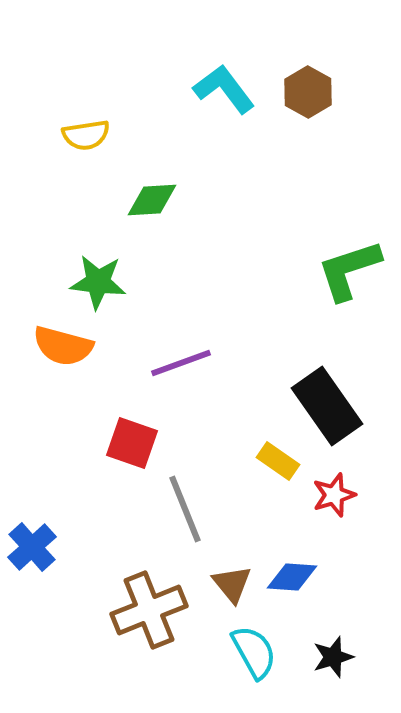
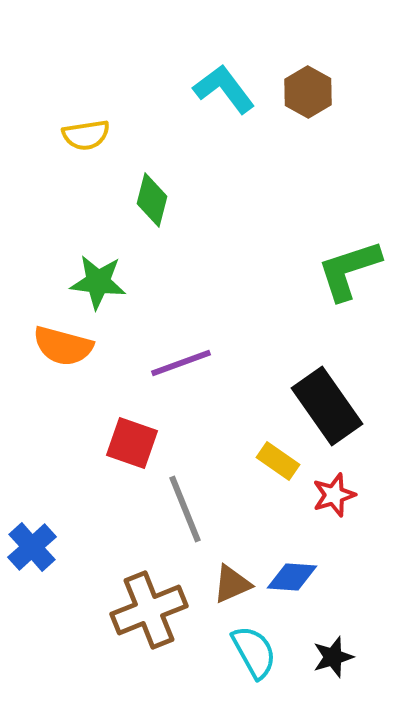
green diamond: rotated 72 degrees counterclockwise
brown triangle: rotated 45 degrees clockwise
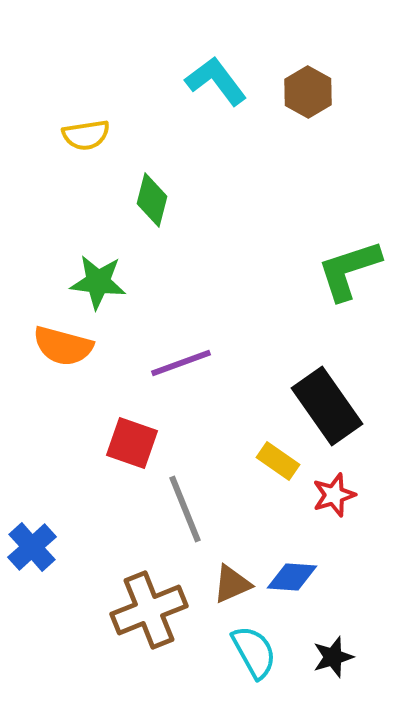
cyan L-shape: moved 8 px left, 8 px up
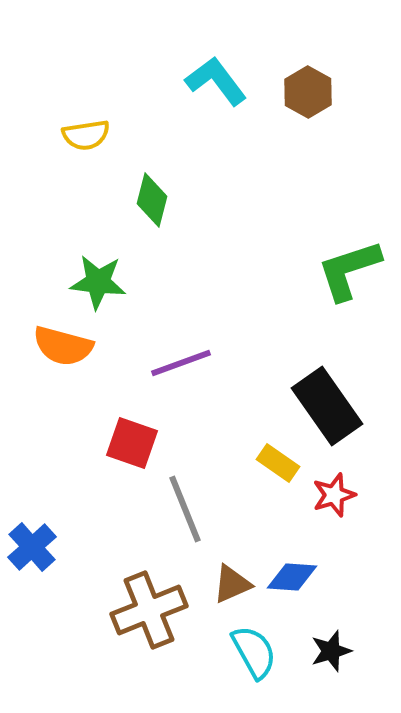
yellow rectangle: moved 2 px down
black star: moved 2 px left, 6 px up
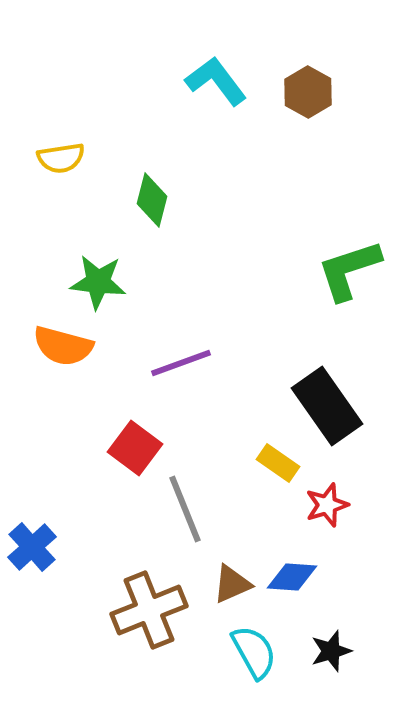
yellow semicircle: moved 25 px left, 23 px down
red square: moved 3 px right, 5 px down; rotated 18 degrees clockwise
red star: moved 7 px left, 10 px down
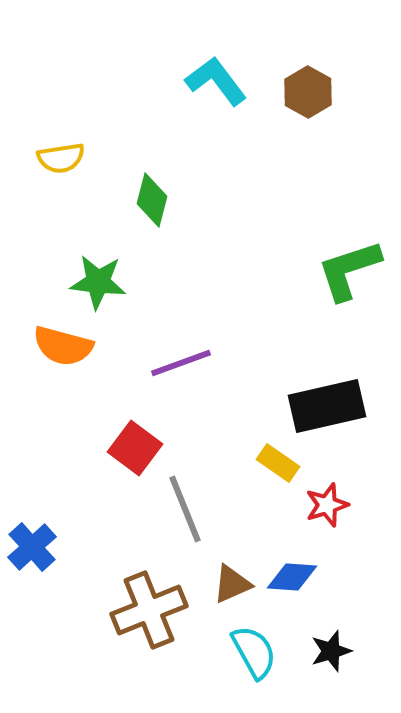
black rectangle: rotated 68 degrees counterclockwise
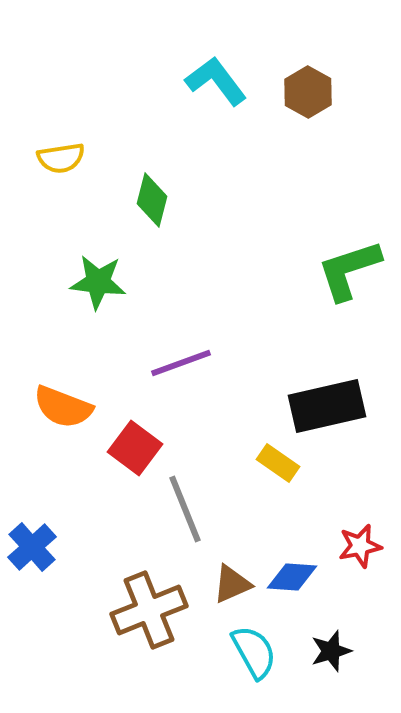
orange semicircle: moved 61 px down; rotated 6 degrees clockwise
red star: moved 33 px right, 41 px down; rotated 6 degrees clockwise
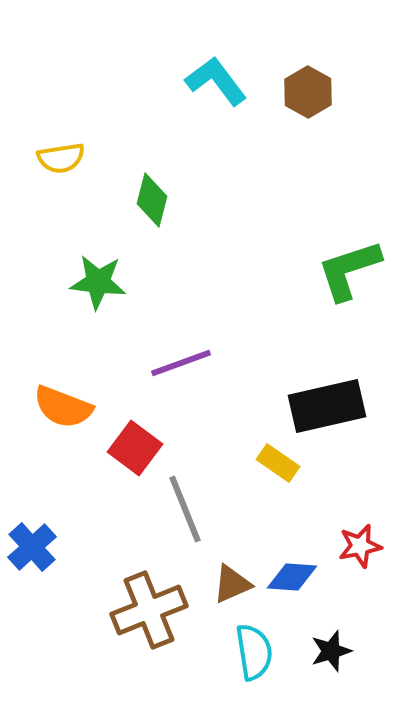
cyan semicircle: rotated 20 degrees clockwise
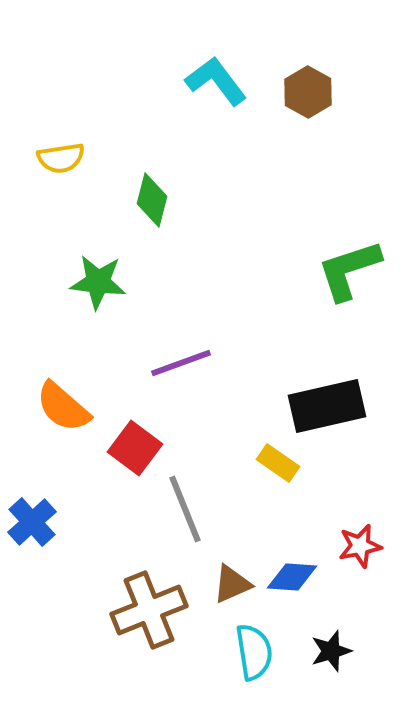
orange semicircle: rotated 20 degrees clockwise
blue cross: moved 25 px up
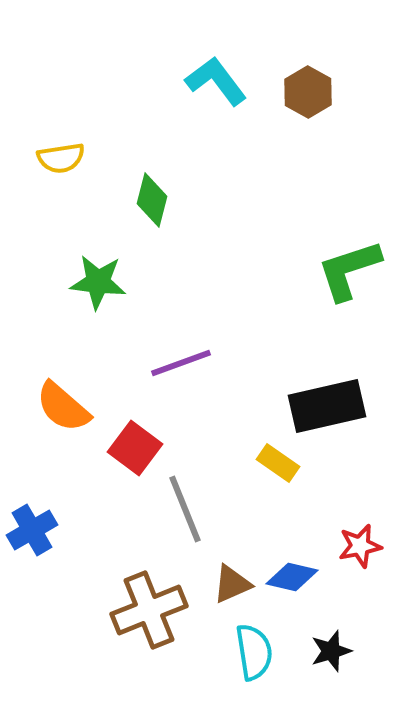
blue cross: moved 8 px down; rotated 12 degrees clockwise
blue diamond: rotated 9 degrees clockwise
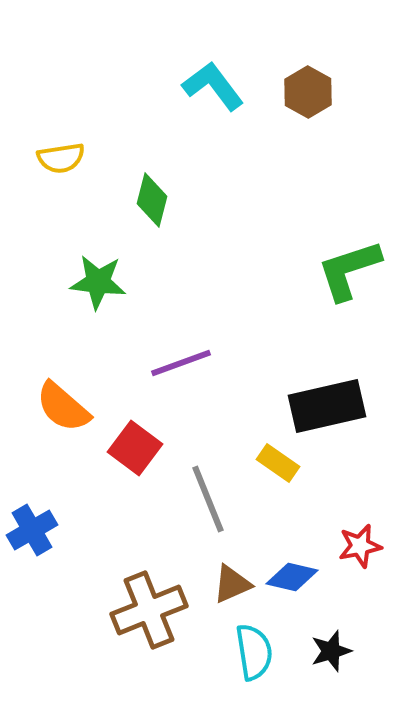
cyan L-shape: moved 3 px left, 5 px down
gray line: moved 23 px right, 10 px up
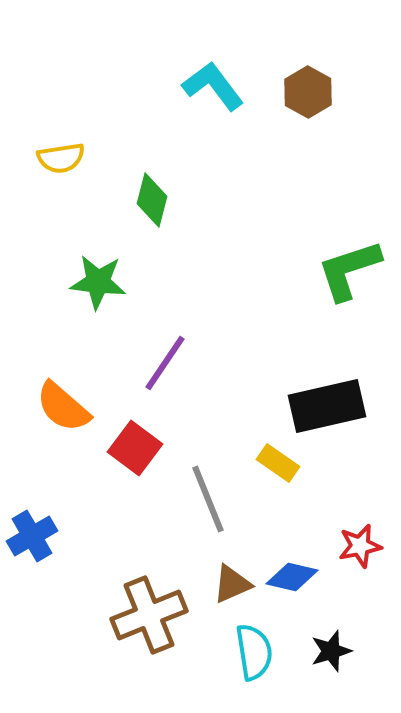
purple line: moved 16 px left; rotated 36 degrees counterclockwise
blue cross: moved 6 px down
brown cross: moved 5 px down
